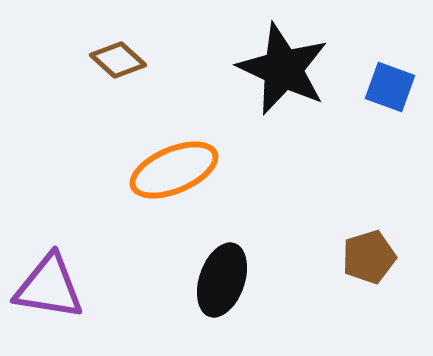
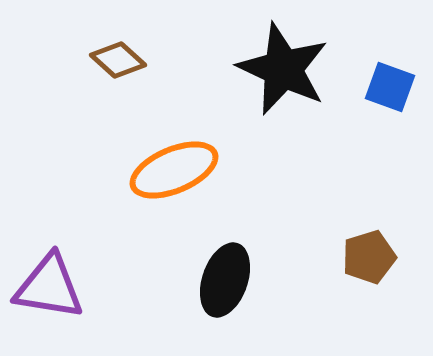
black ellipse: moved 3 px right
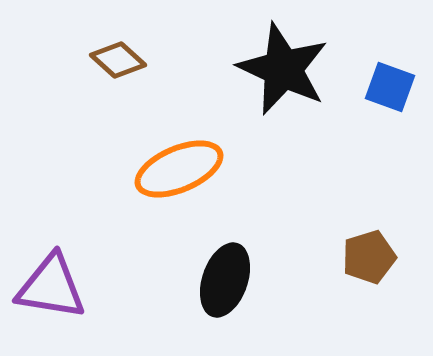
orange ellipse: moved 5 px right, 1 px up
purple triangle: moved 2 px right
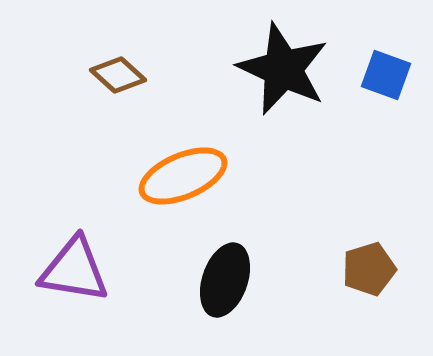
brown diamond: moved 15 px down
blue square: moved 4 px left, 12 px up
orange ellipse: moved 4 px right, 7 px down
brown pentagon: moved 12 px down
purple triangle: moved 23 px right, 17 px up
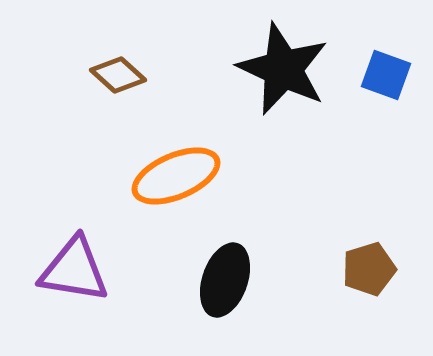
orange ellipse: moved 7 px left
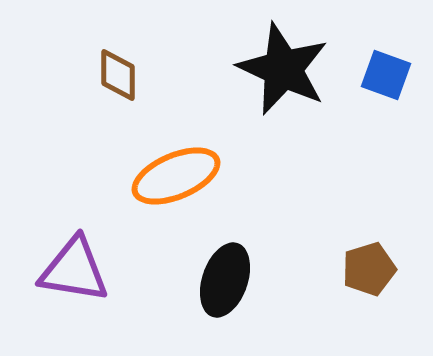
brown diamond: rotated 48 degrees clockwise
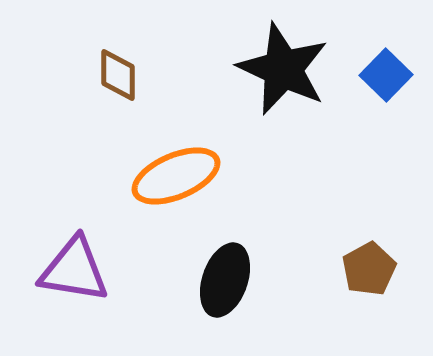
blue square: rotated 24 degrees clockwise
brown pentagon: rotated 12 degrees counterclockwise
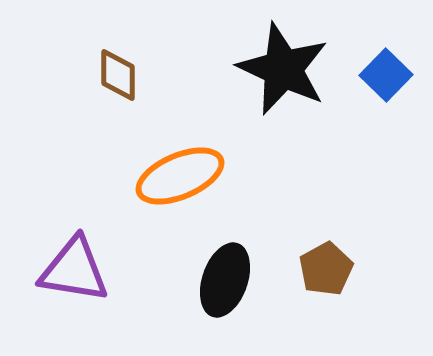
orange ellipse: moved 4 px right
brown pentagon: moved 43 px left
